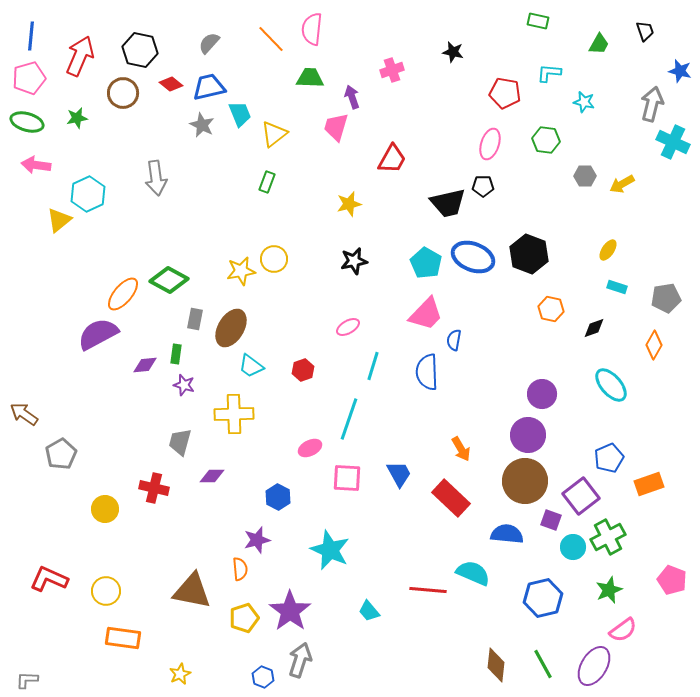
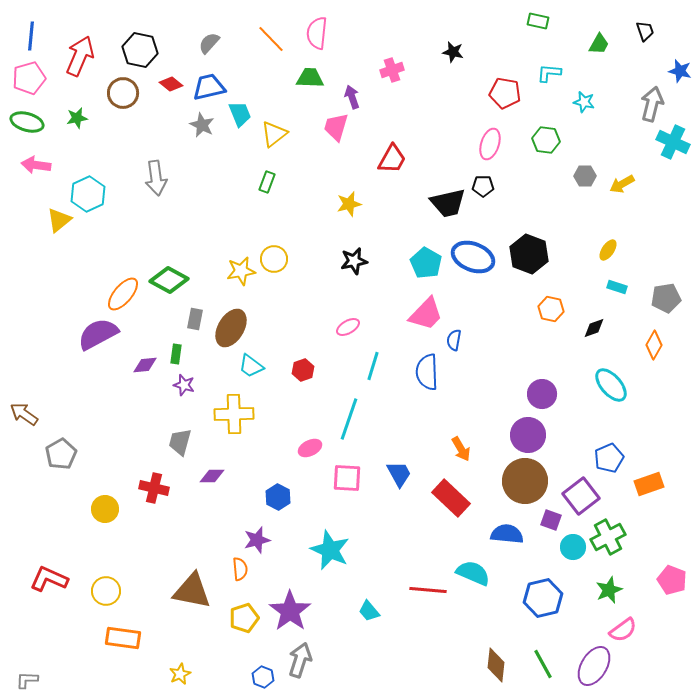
pink semicircle at (312, 29): moved 5 px right, 4 px down
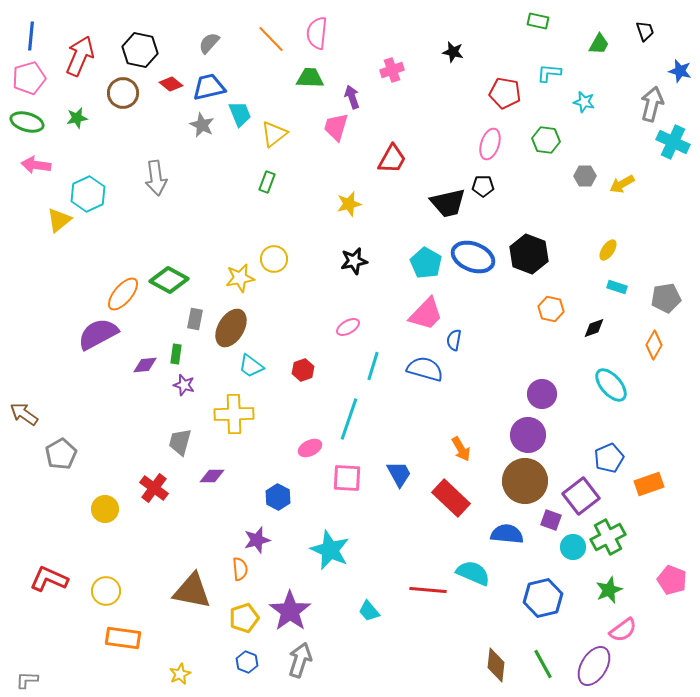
yellow star at (241, 271): moved 1 px left, 7 px down
blue semicircle at (427, 372): moved 2 px left, 3 px up; rotated 108 degrees clockwise
red cross at (154, 488): rotated 24 degrees clockwise
blue hexagon at (263, 677): moved 16 px left, 15 px up
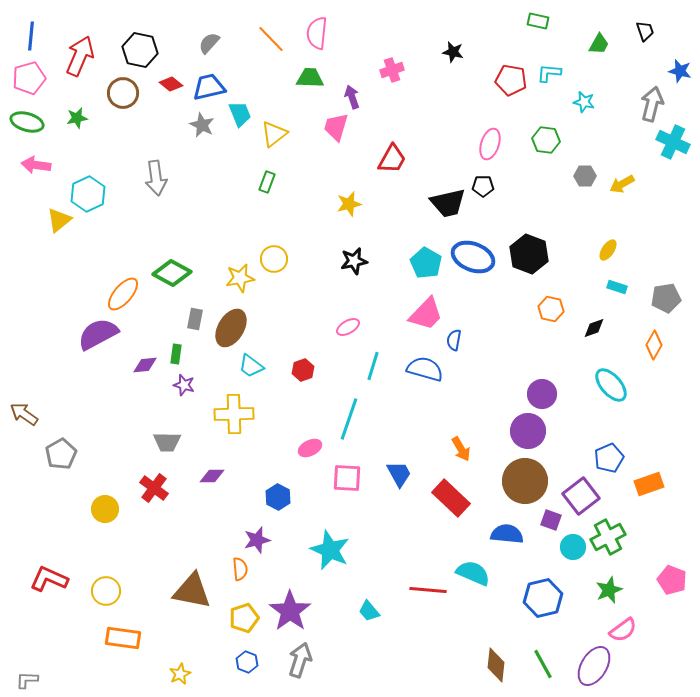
red pentagon at (505, 93): moved 6 px right, 13 px up
green diamond at (169, 280): moved 3 px right, 7 px up
purple circle at (528, 435): moved 4 px up
gray trapezoid at (180, 442): moved 13 px left; rotated 104 degrees counterclockwise
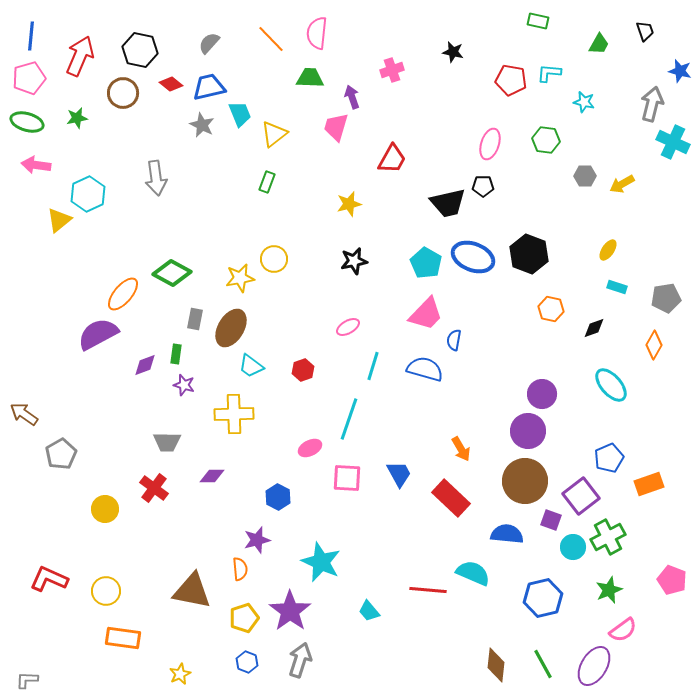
purple diamond at (145, 365): rotated 15 degrees counterclockwise
cyan star at (330, 550): moved 9 px left, 12 px down
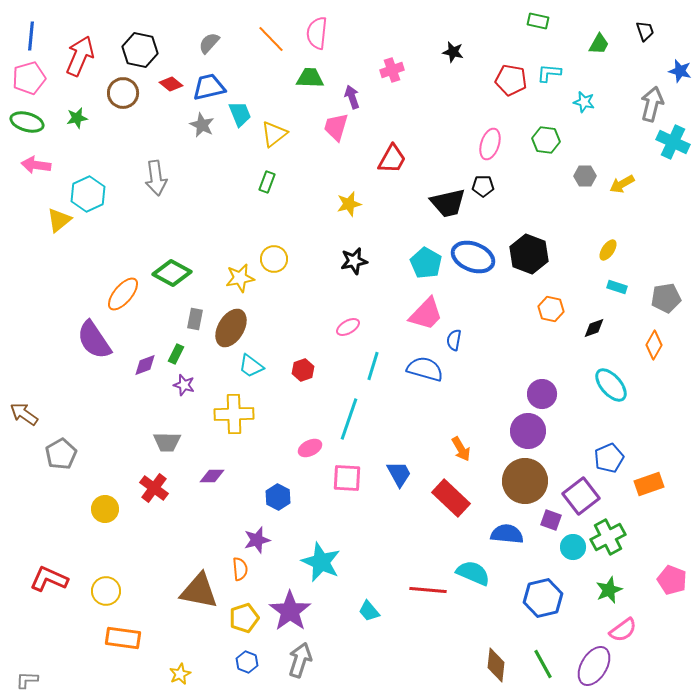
purple semicircle at (98, 334): moved 4 px left, 6 px down; rotated 96 degrees counterclockwise
green rectangle at (176, 354): rotated 18 degrees clockwise
brown triangle at (192, 591): moved 7 px right
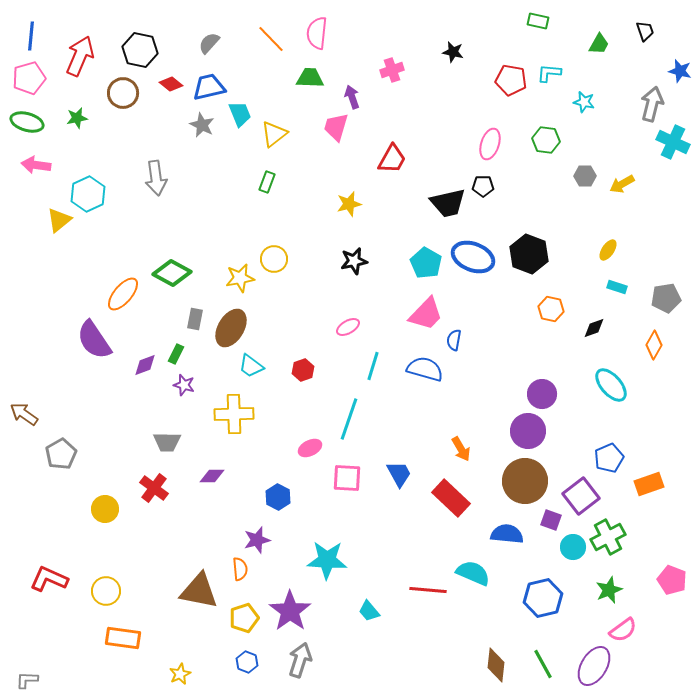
cyan star at (321, 562): moved 6 px right, 2 px up; rotated 21 degrees counterclockwise
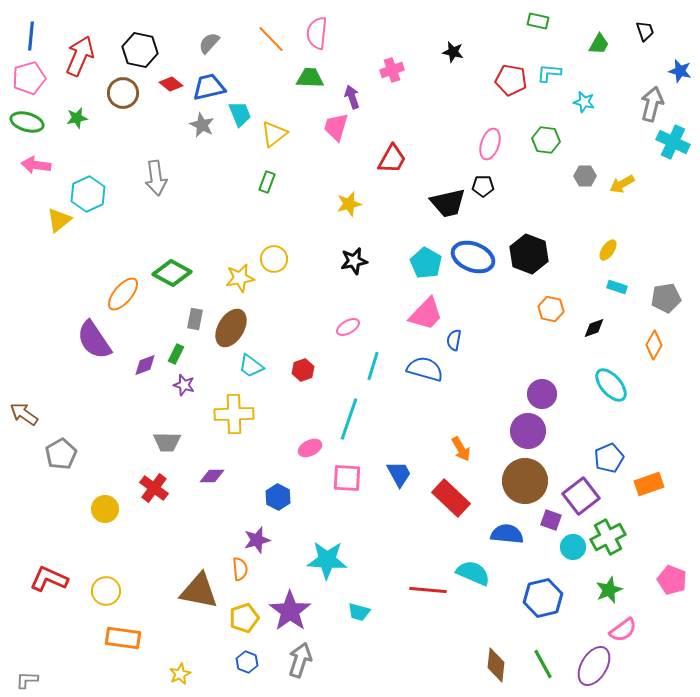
cyan trapezoid at (369, 611): moved 10 px left, 1 px down; rotated 35 degrees counterclockwise
